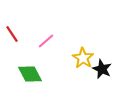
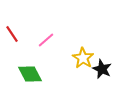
pink line: moved 1 px up
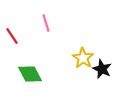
red line: moved 2 px down
pink line: moved 17 px up; rotated 66 degrees counterclockwise
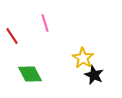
pink line: moved 1 px left
black star: moved 8 px left, 6 px down
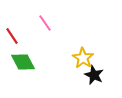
pink line: rotated 18 degrees counterclockwise
green diamond: moved 7 px left, 12 px up
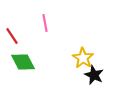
pink line: rotated 24 degrees clockwise
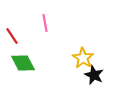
green diamond: moved 1 px down
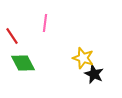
pink line: rotated 18 degrees clockwise
yellow star: rotated 15 degrees counterclockwise
black star: moved 1 px up
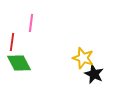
pink line: moved 14 px left
red line: moved 6 px down; rotated 42 degrees clockwise
green diamond: moved 4 px left
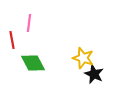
pink line: moved 2 px left
red line: moved 2 px up; rotated 18 degrees counterclockwise
green diamond: moved 14 px right
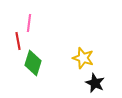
red line: moved 6 px right, 1 px down
green diamond: rotated 45 degrees clockwise
black star: moved 1 px right, 9 px down
